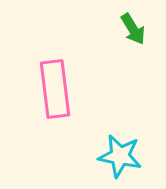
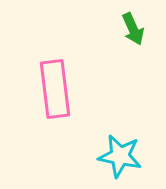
green arrow: rotated 8 degrees clockwise
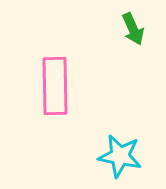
pink rectangle: moved 3 px up; rotated 6 degrees clockwise
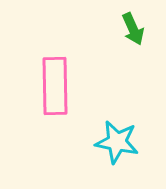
cyan star: moved 3 px left, 14 px up
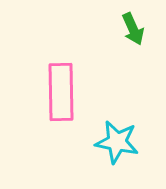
pink rectangle: moved 6 px right, 6 px down
